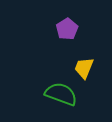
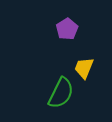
green semicircle: moved 1 px up; rotated 96 degrees clockwise
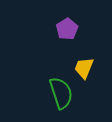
green semicircle: rotated 44 degrees counterclockwise
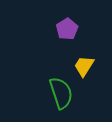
yellow trapezoid: moved 2 px up; rotated 10 degrees clockwise
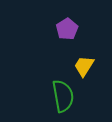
green semicircle: moved 2 px right, 3 px down; rotated 8 degrees clockwise
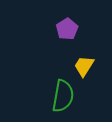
green semicircle: rotated 20 degrees clockwise
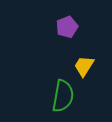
purple pentagon: moved 2 px up; rotated 10 degrees clockwise
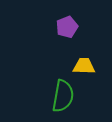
yellow trapezoid: rotated 60 degrees clockwise
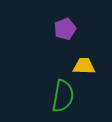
purple pentagon: moved 2 px left, 2 px down
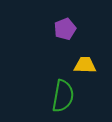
yellow trapezoid: moved 1 px right, 1 px up
